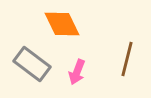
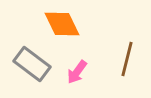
pink arrow: rotated 15 degrees clockwise
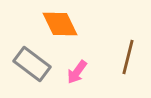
orange diamond: moved 2 px left
brown line: moved 1 px right, 2 px up
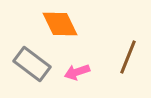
brown line: rotated 8 degrees clockwise
pink arrow: rotated 35 degrees clockwise
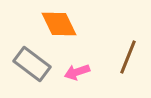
orange diamond: moved 1 px left
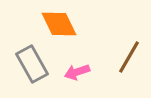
brown line: moved 1 px right; rotated 8 degrees clockwise
gray rectangle: rotated 24 degrees clockwise
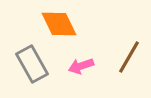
pink arrow: moved 4 px right, 6 px up
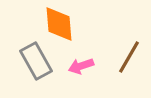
orange diamond: rotated 21 degrees clockwise
gray rectangle: moved 4 px right, 3 px up
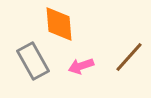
brown line: rotated 12 degrees clockwise
gray rectangle: moved 3 px left
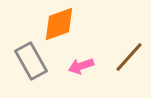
orange diamond: rotated 75 degrees clockwise
gray rectangle: moved 2 px left
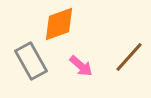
pink arrow: rotated 120 degrees counterclockwise
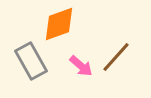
brown line: moved 13 px left
